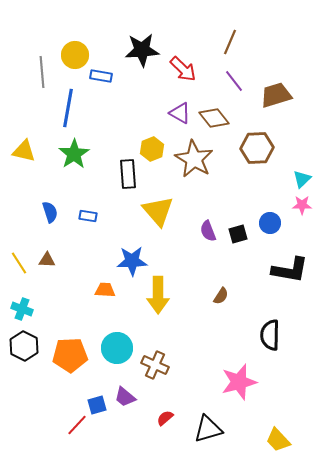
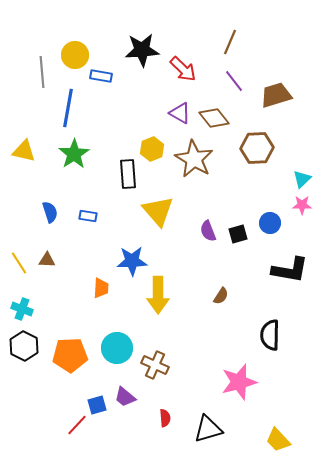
orange trapezoid at (105, 290): moved 4 px left, 2 px up; rotated 90 degrees clockwise
red semicircle at (165, 418): rotated 126 degrees clockwise
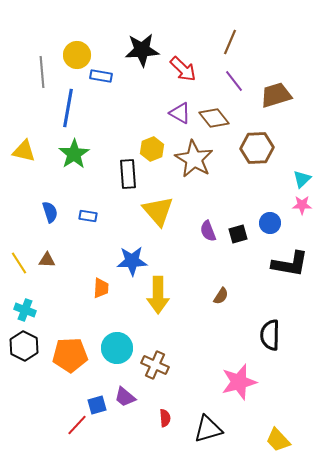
yellow circle at (75, 55): moved 2 px right
black L-shape at (290, 270): moved 6 px up
cyan cross at (22, 309): moved 3 px right, 1 px down
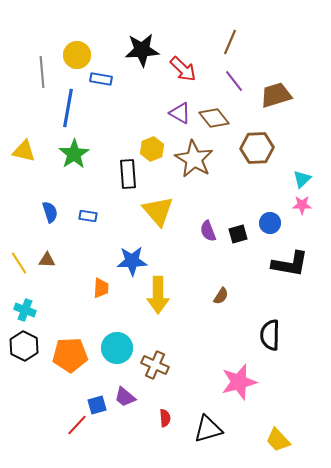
blue rectangle at (101, 76): moved 3 px down
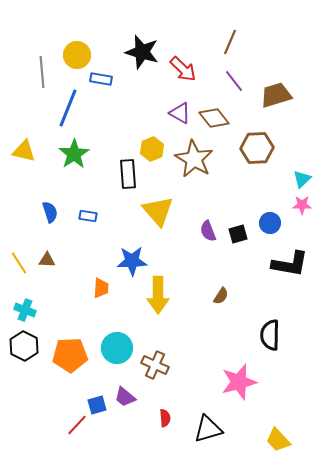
black star at (142, 50): moved 2 px down; rotated 20 degrees clockwise
blue line at (68, 108): rotated 12 degrees clockwise
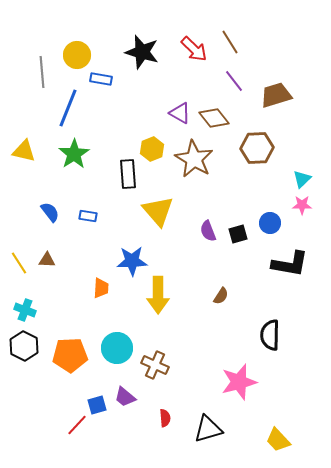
brown line at (230, 42): rotated 55 degrees counterclockwise
red arrow at (183, 69): moved 11 px right, 20 px up
blue semicircle at (50, 212): rotated 20 degrees counterclockwise
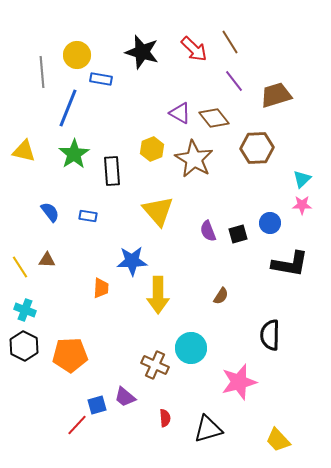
black rectangle at (128, 174): moved 16 px left, 3 px up
yellow line at (19, 263): moved 1 px right, 4 px down
cyan circle at (117, 348): moved 74 px right
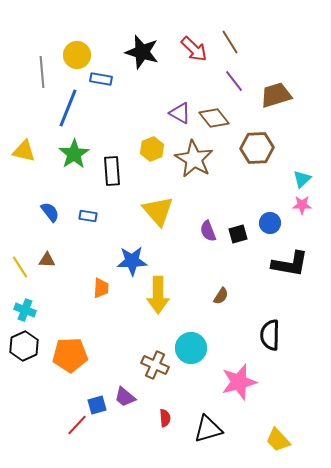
black hexagon at (24, 346): rotated 8 degrees clockwise
